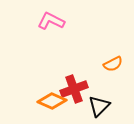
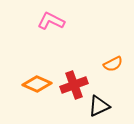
red cross: moved 4 px up
orange diamond: moved 15 px left, 17 px up
black triangle: rotated 20 degrees clockwise
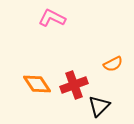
pink L-shape: moved 1 px right, 3 px up
orange diamond: rotated 32 degrees clockwise
black triangle: rotated 20 degrees counterclockwise
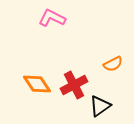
red cross: rotated 8 degrees counterclockwise
black triangle: moved 1 px right; rotated 10 degrees clockwise
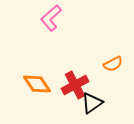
pink L-shape: moved 1 px left; rotated 68 degrees counterclockwise
red cross: moved 1 px right
black triangle: moved 8 px left, 3 px up
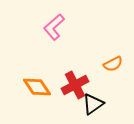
pink L-shape: moved 3 px right, 9 px down
orange diamond: moved 3 px down
black triangle: moved 1 px right, 1 px down
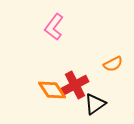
pink L-shape: rotated 12 degrees counterclockwise
orange diamond: moved 15 px right, 3 px down
black triangle: moved 2 px right
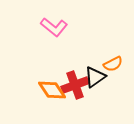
pink L-shape: rotated 88 degrees counterclockwise
red cross: rotated 8 degrees clockwise
black triangle: moved 27 px up
